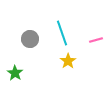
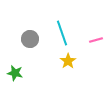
green star: rotated 21 degrees counterclockwise
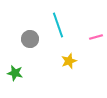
cyan line: moved 4 px left, 8 px up
pink line: moved 3 px up
yellow star: moved 1 px right; rotated 14 degrees clockwise
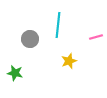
cyan line: rotated 25 degrees clockwise
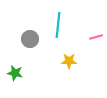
yellow star: rotated 21 degrees clockwise
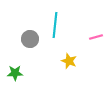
cyan line: moved 3 px left
yellow star: rotated 21 degrees clockwise
green star: rotated 14 degrees counterclockwise
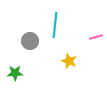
gray circle: moved 2 px down
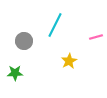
cyan line: rotated 20 degrees clockwise
gray circle: moved 6 px left
yellow star: rotated 21 degrees clockwise
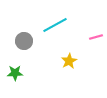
cyan line: rotated 35 degrees clockwise
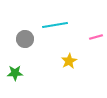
cyan line: rotated 20 degrees clockwise
gray circle: moved 1 px right, 2 px up
